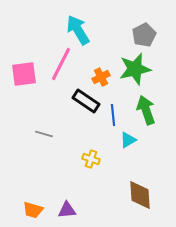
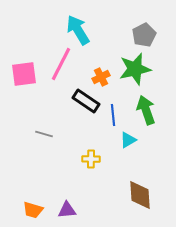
yellow cross: rotated 18 degrees counterclockwise
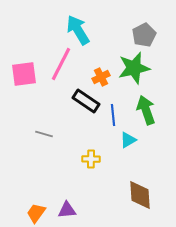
green star: moved 1 px left, 1 px up
orange trapezoid: moved 3 px right, 3 px down; rotated 110 degrees clockwise
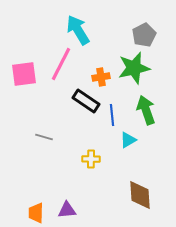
orange cross: rotated 18 degrees clockwise
blue line: moved 1 px left
gray line: moved 3 px down
orange trapezoid: rotated 35 degrees counterclockwise
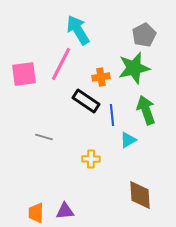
purple triangle: moved 2 px left, 1 px down
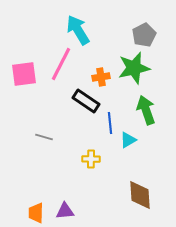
blue line: moved 2 px left, 8 px down
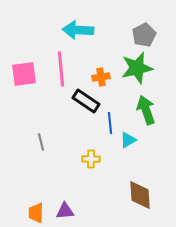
cyan arrow: rotated 56 degrees counterclockwise
pink line: moved 5 px down; rotated 32 degrees counterclockwise
green star: moved 3 px right
gray line: moved 3 px left, 5 px down; rotated 60 degrees clockwise
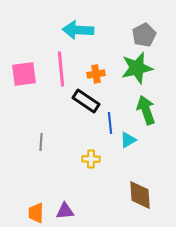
orange cross: moved 5 px left, 3 px up
gray line: rotated 18 degrees clockwise
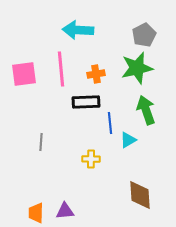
black rectangle: moved 1 px down; rotated 36 degrees counterclockwise
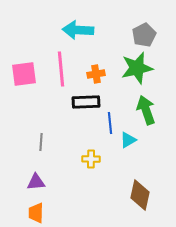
brown diamond: rotated 16 degrees clockwise
purple triangle: moved 29 px left, 29 px up
